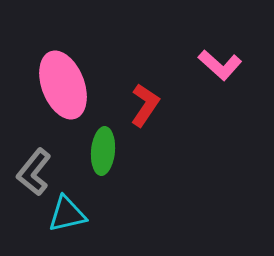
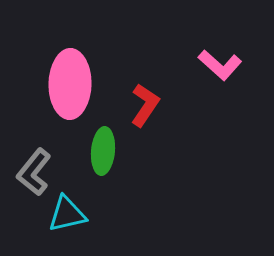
pink ellipse: moved 7 px right, 1 px up; rotated 22 degrees clockwise
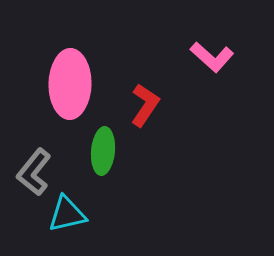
pink L-shape: moved 8 px left, 8 px up
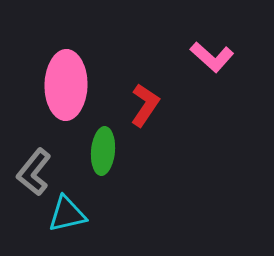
pink ellipse: moved 4 px left, 1 px down
